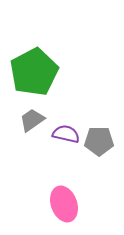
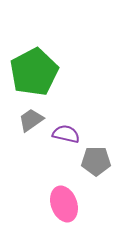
gray trapezoid: moved 1 px left
gray pentagon: moved 3 px left, 20 px down
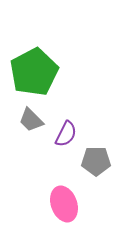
gray trapezoid: rotated 100 degrees counterclockwise
purple semicircle: rotated 104 degrees clockwise
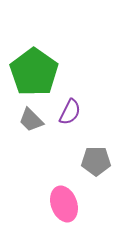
green pentagon: rotated 9 degrees counterclockwise
purple semicircle: moved 4 px right, 22 px up
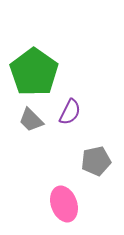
gray pentagon: rotated 12 degrees counterclockwise
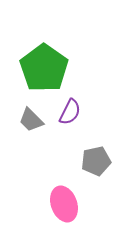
green pentagon: moved 10 px right, 4 px up
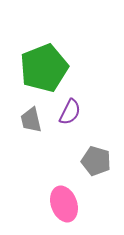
green pentagon: rotated 15 degrees clockwise
gray trapezoid: rotated 32 degrees clockwise
gray pentagon: rotated 28 degrees clockwise
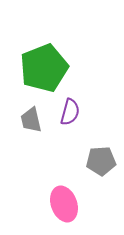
purple semicircle: rotated 12 degrees counterclockwise
gray pentagon: moved 5 px right; rotated 20 degrees counterclockwise
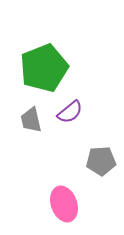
purple semicircle: rotated 36 degrees clockwise
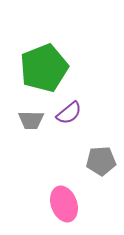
purple semicircle: moved 1 px left, 1 px down
gray trapezoid: rotated 76 degrees counterclockwise
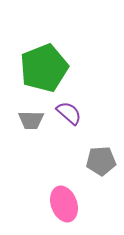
purple semicircle: rotated 100 degrees counterclockwise
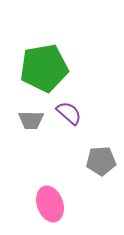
green pentagon: rotated 12 degrees clockwise
pink ellipse: moved 14 px left
